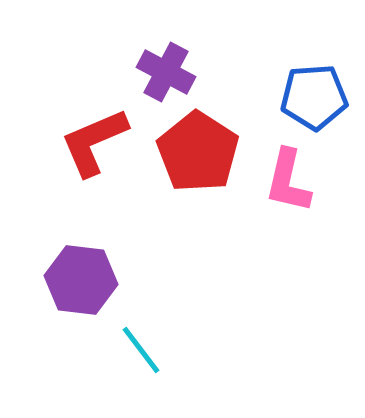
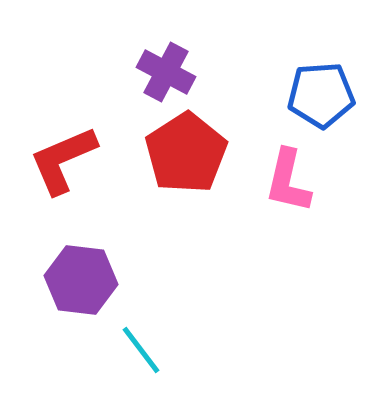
blue pentagon: moved 7 px right, 2 px up
red L-shape: moved 31 px left, 18 px down
red pentagon: moved 12 px left, 1 px down; rotated 6 degrees clockwise
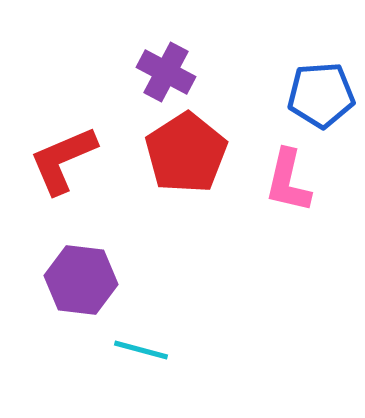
cyan line: rotated 38 degrees counterclockwise
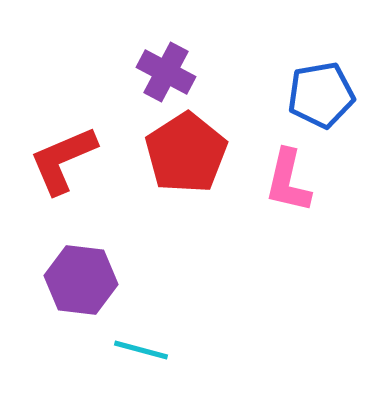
blue pentagon: rotated 6 degrees counterclockwise
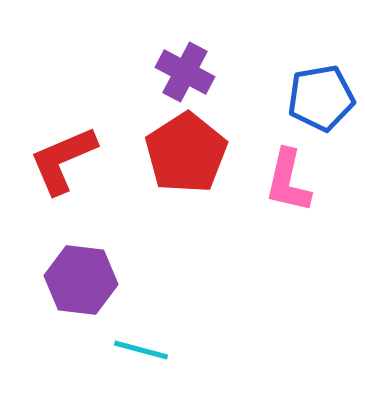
purple cross: moved 19 px right
blue pentagon: moved 3 px down
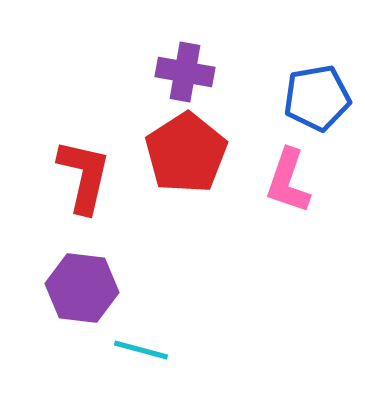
purple cross: rotated 18 degrees counterclockwise
blue pentagon: moved 4 px left
red L-shape: moved 21 px right, 16 px down; rotated 126 degrees clockwise
pink L-shape: rotated 6 degrees clockwise
purple hexagon: moved 1 px right, 8 px down
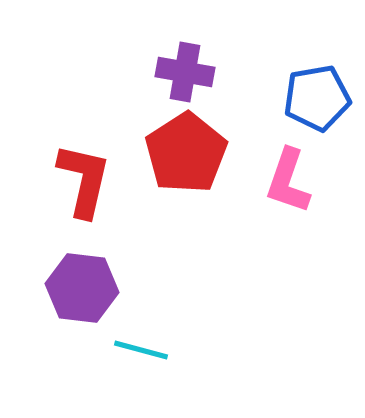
red L-shape: moved 4 px down
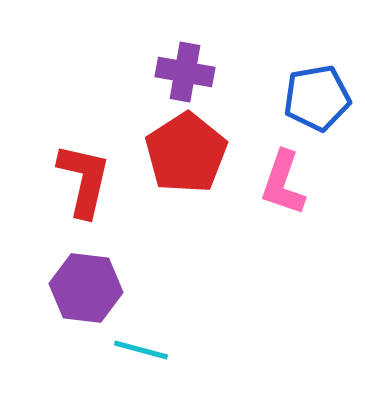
pink L-shape: moved 5 px left, 2 px down
purple hexagon: moved 4 px right
